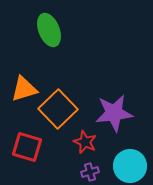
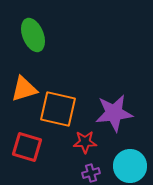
green ellipse: moved 16 px left, 5 px down
orange square: rotated 33 degrees counterclockwise
red star: rotated 25 degrees counterclockwise
purple cross: moved 1 px right, 1 px down
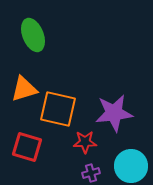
cyan circle: moved 1 px right
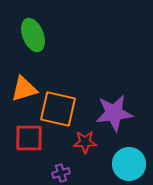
red square: moved 2 px right, 9 px up; rotated 16 degrees counterclockwise
cyan circle: moved 2 px left, 2 px up
purple cross: moved 30 px left
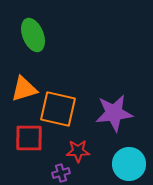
red star: moved 7 px left, 9 px down
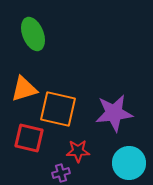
green ellipse: moved 1 px up
red square: rotated 12 degrees clockwise
cyan circle: moved 1 px up
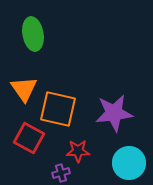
green ellipse: rotated 12 degrees clockwise
orange triangle: rotated 48 degrees counterclockwise
red square: rotated 16 degrees clockwise
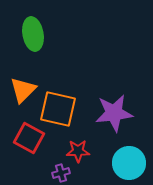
orange triangle: moved 1 px left, 1 px down; rotated 20 degrees clockwise
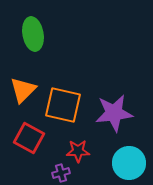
orange square: moved 5 px right, 4 px up
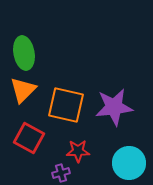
green ellipse: moved 9 px left, 19 px down
orange square: moved 3 px right
purple star: moved 6 px up
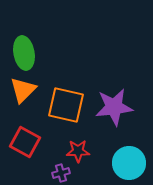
red square: moved 4 px left, 4 px down
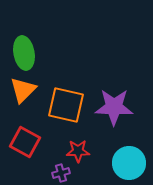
purple star: rotated 9 degrees clockwise
